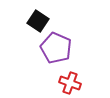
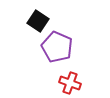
purple pentagon: moved 1 px right, 1 px up
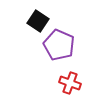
purple pentagon: moved 2 px right, 2 px up
